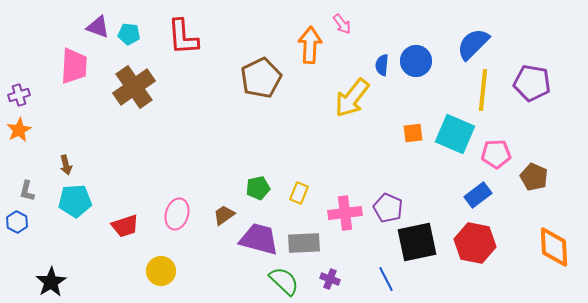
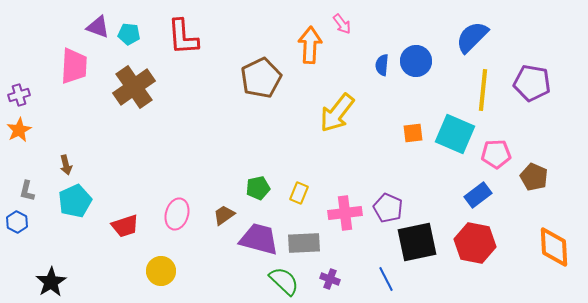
blue semicircle at (473, 44): moved 1 px left, 7 px up
yellow arrow at (352, 98): moved 15 px left, 15 px down
cyan pentagon at (75, 201): rotated 20 degrees counterclockwise
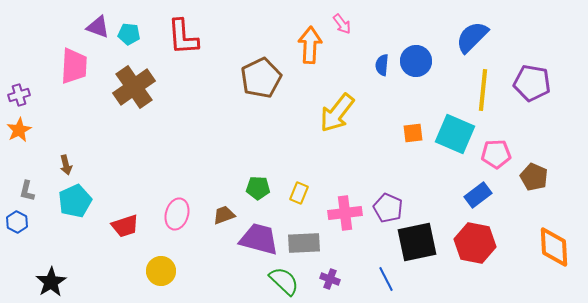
green pentagon at (258, 188): rotated 15 degrees clockwise
brown trapezoid at (224, 215): rotated 15 degrees clockwise
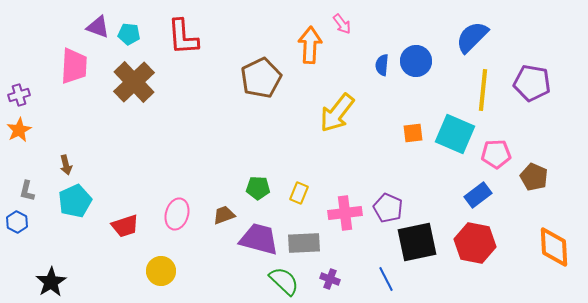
brown cross at (134, 87): moved 5 px up; rotated 9 degrees counterclockwise
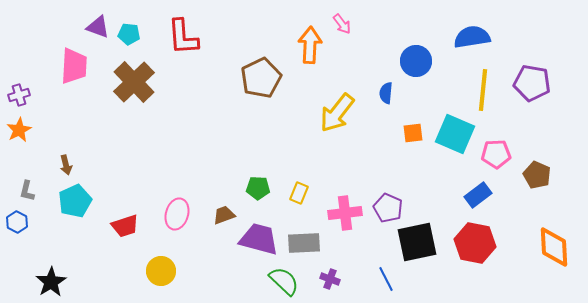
blue semicircle at (472, 37): rotated 36 degrees clockwise
blue semicircle at (382, 65): moved 4 px right, 28 px down
brown pentagon at (534, 177): moved 3 px right, 2 px up
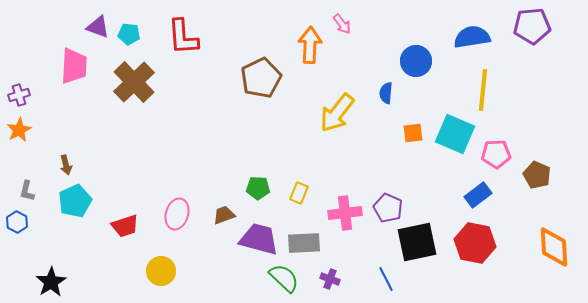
purple pentagon at (532, 83): moved 57 px up; rotated 15 degrees counterclockwise
green semicircle at (284, 281): moved 3 px up
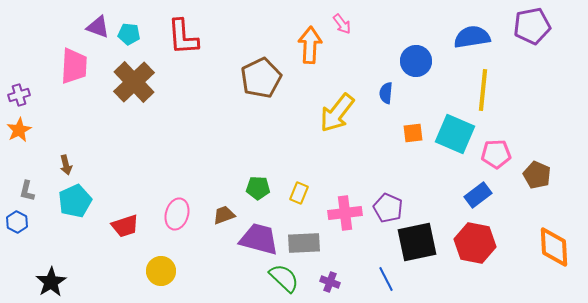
purple pentagon at (532, 26): rotated 6 degrees counterclockwise
purple cross at (330, 279): moved 3 px down
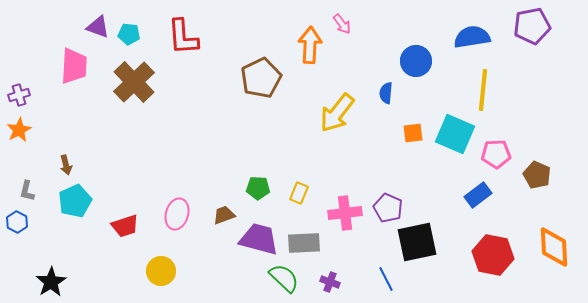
red hexagon at (475, 243): moved 18 px right, 12 px down
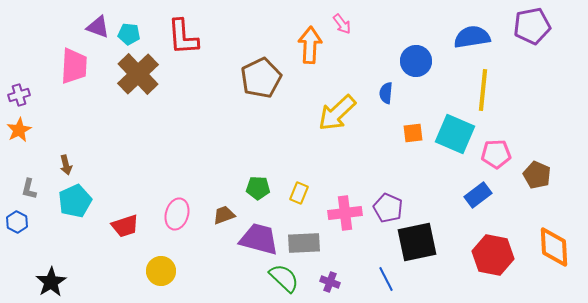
brown cross at (134, 82): moved 4 px right, 8 px up
yellow arrow at (337, 113): rotated 9 degrees clockwise
gray L-shape at (27, 191): moved 2 px right, 2 px up
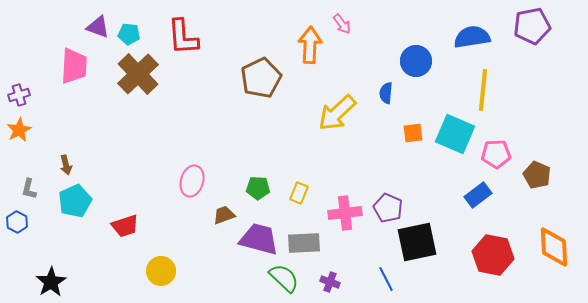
pink ellipse at (177, 214): moved 15 px right, 33 px up
